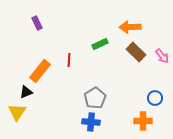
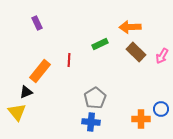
pink arrow: rotated 70 degrees clockwise
blue circle: moved 6 px right, 11 px down
yellow triangle: rotated 12 degrees counterclockwise
orange cross: moved 2 px left, 2 px up
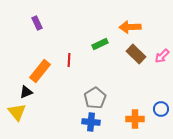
brown rectangle: moved 2 px down
pink arrow: rotated 14 degrees clockwise
orange cross: moved 6 px left
